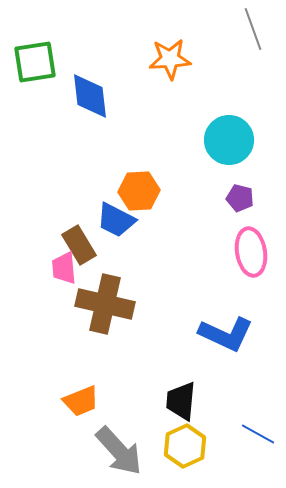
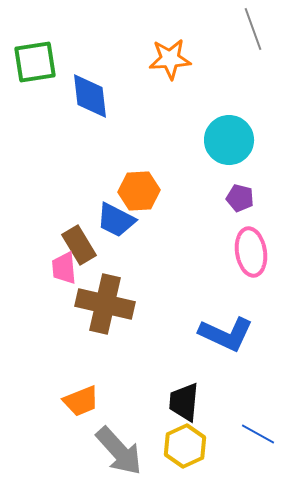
black trapezoid: moved 3 px right, 1 px down
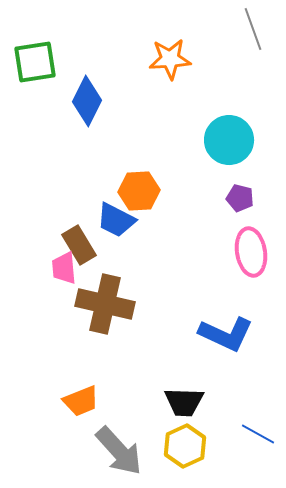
blue diamond: moved 3 px left, 5 px down; rotated 33 degrees clockwise
black trapezoid: rotated 93 degrees counterclockwise
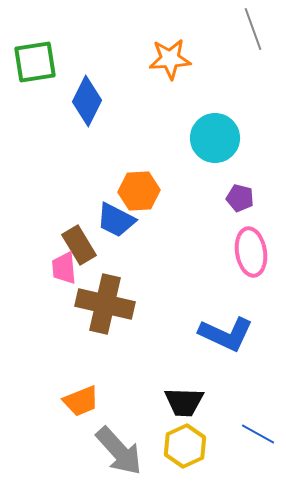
cyan circle: moved 14 px left, 2 px up
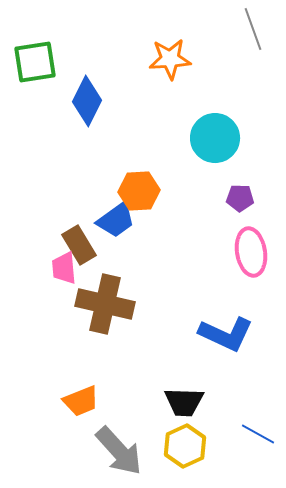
purple pentagon: rotated 12 degrees counterclockwise
blue trapezoid: rotated 63 degrees counterclockwise
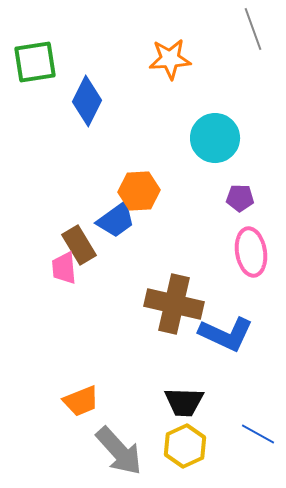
brown cross: moved 69 px right
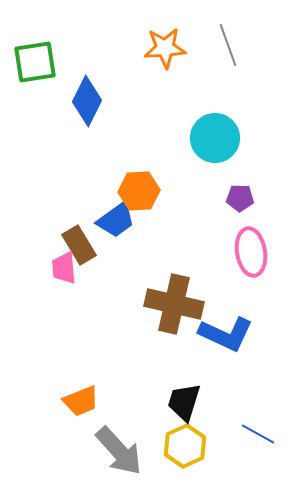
gray line: moved 25 px left, 16 px down
orange star: moved 5 px left, 11 px up
black trapezoid: rotated 105 degrees clockwise
